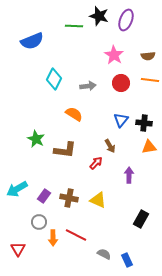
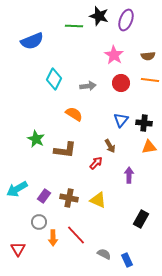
red line: rotated 20 degrees clockwise
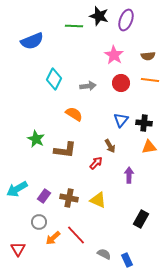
orange arrow: rotated 49 degrees clockwise
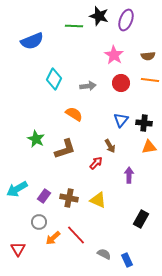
brown L-shape: moved 1 px up; rotated 25 degrees counterclockwise
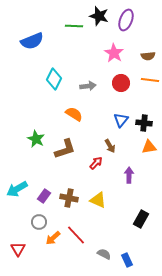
pink star: moved 2 px up
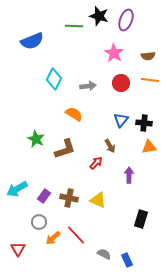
black rectangle: rotated 12 degrees counterclockwise
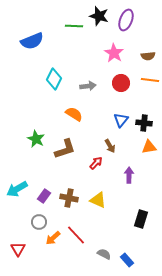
blue rectangle: rotated 16 degrees counterclockwise
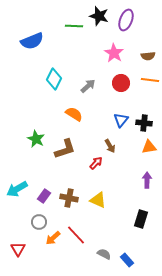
gray arrow: rotated 35 degrees counterclockwise
purple arrow: moved 18 px right, 5 px down
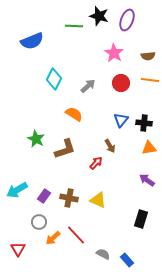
purple ellipse: moved 1 px right
orange triangle: moved 1 px down
purple arrow: rotated 56 degrees counterclockwise
cyan arrow: moved 1 px down
gray semicircle: moved 1 px left
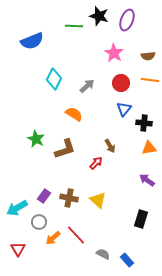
gray arrow: moved 1 px left
blue triangle: moved 3 px right, 11 px up
cyan arrow: moved 18 px down
yellow triangle: rotated 18 degrees clockwise
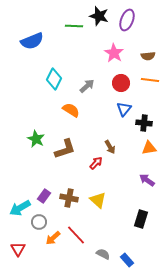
orange semicircle: moved 3 px left, 4 px up
brown arrow: moved 1 px down
cyan arrow: moved 3 px right
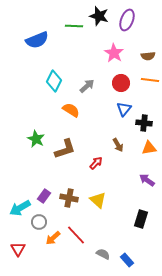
blue semicircle: moved 5 px right, 1 px up
cyan diamond: moved 2 px down
brown arrow: moved 8 px right, 2 px up
